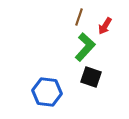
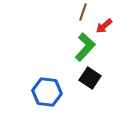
brown line: moved 4 px right, 5 px up
red arrow: moved 1 px left; rotated 18 degrees clockwise
black square: moved 1 px left, 1 px down; rotated 15 degrees clockwise
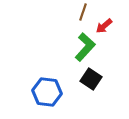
black square: moved 1 px right, 1 px down
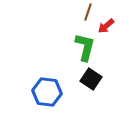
brown line: moved 5 px right
red arrow: moved 2 px right
green L-shape: rotated 28 degrees counterclockwise
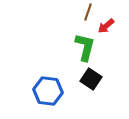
blue hexagon: moved 1 px right, 1 px up
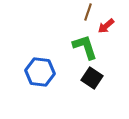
green L-shape: rotated 32 degrees counterclockwise
black square: moved 1 px right, 1 px up
blue hexagon: moved 8 px left, 19 px up
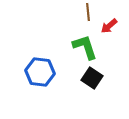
brown line: rotated 24 degrees counterclockwise
red arrow: moved 3 px right
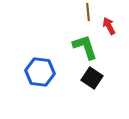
red arrow: rotated 102 degrees clockwise
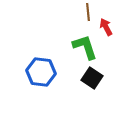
red arrow: moved 3 px left, 1 px down
blue hexagon: moved 1 px right
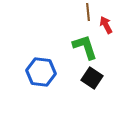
red arrow: moved 2 px up
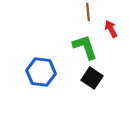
red arrow: moved 5 px right, 4 px down
